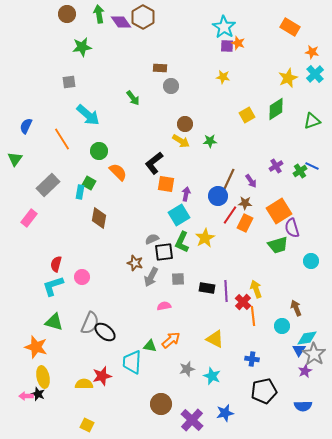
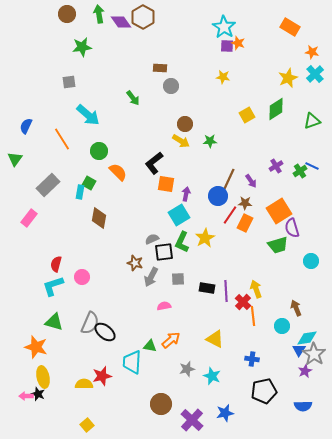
yellow square at (87, 425): rotated 24 degrees clockwise
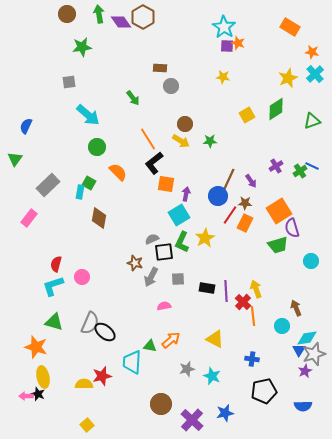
orange line at (62, 139): moved 86 px right
green circle at (99, 151): moved 2 px left, 4 px up
gray star at (314, 354): rotated 20 degrees clockwise
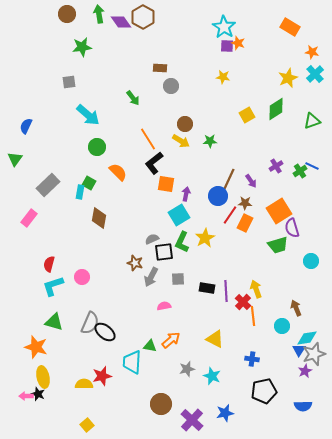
red semicircle at (56, 264): moved 7 px left
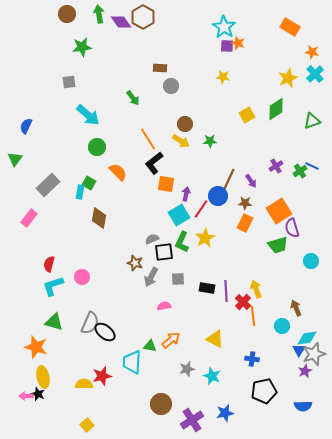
red line at (230, 215): moved 29 px left, 6 px up
purple cross at (192, 420): rotated 15 degrees clockwise
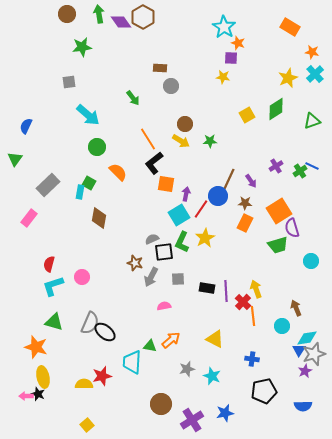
purple square at (227, 46): moved 4 px right, 12 px down
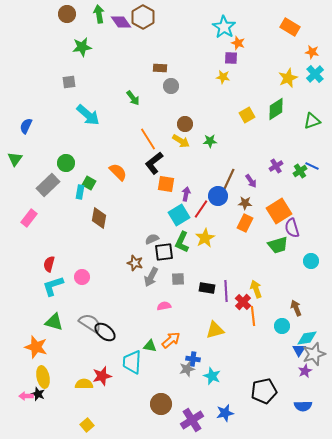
green circle at (97, 147): moved 31 px left, 16 px down
gray semicircle at (90, 323): rotated 80 degrees counterclockwise
yellow triangle at (215, 339): moved 9 px up; rotated 42 degrees counterclockwise
blue cross at (252, 359): moved 59 px left
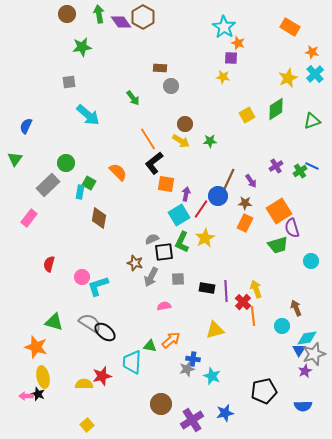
cyan L-shape at (53, 286): moved 45 px right
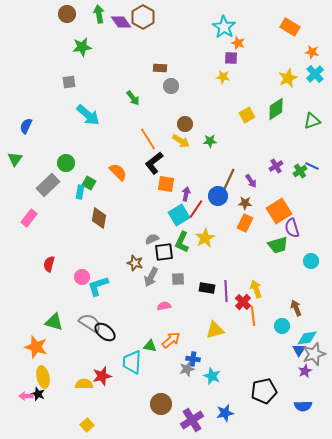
red line at (201, 209): moved 5 px left
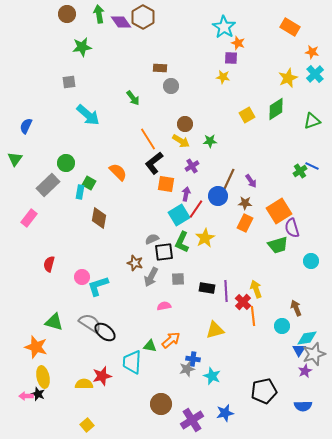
purple cross at (276, 166): moved 84 px left
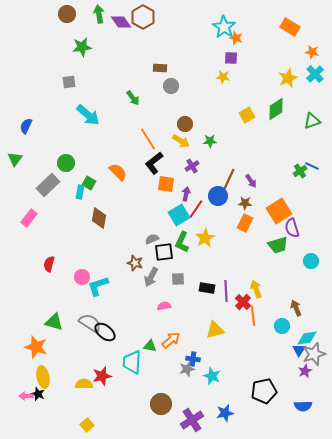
orange star at (238, 43): moved 2 px left, 5 px up
